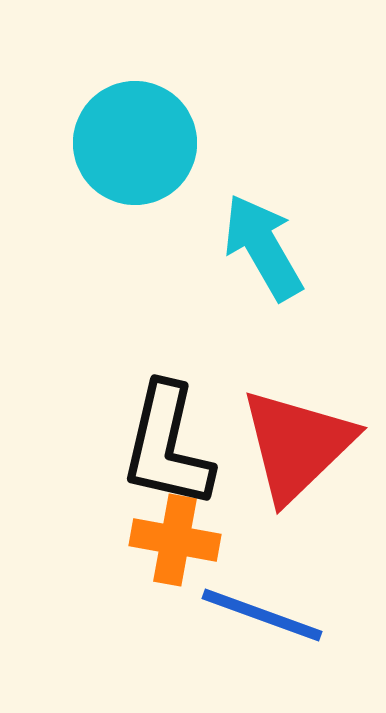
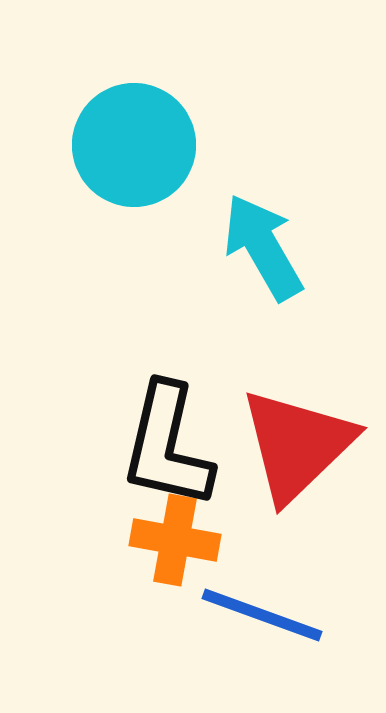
cyan circle: moved 1 px left, 2 px down
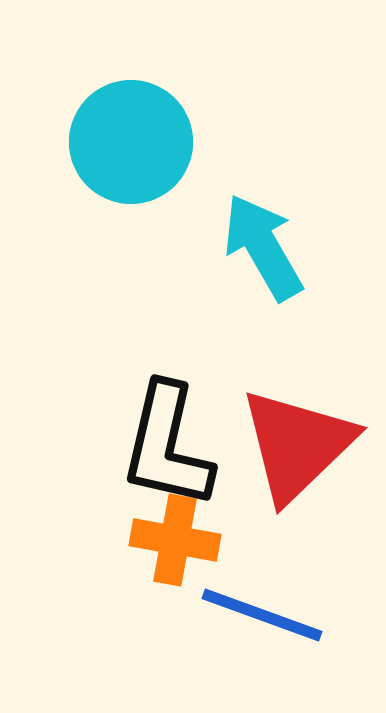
cyan circle: moved 3 px left, 3 px up
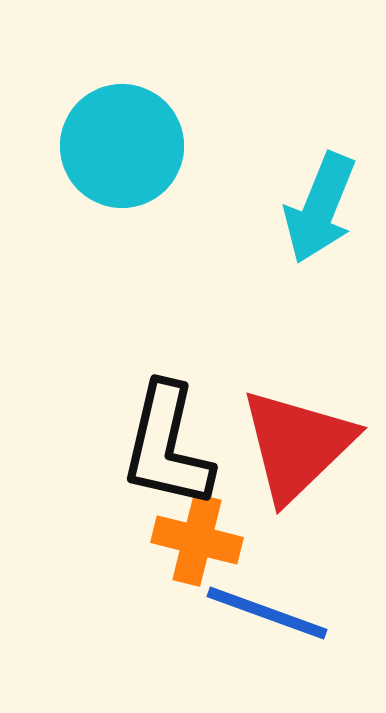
cyan circle: moved 9 px left, 4 px down
cyan arrow: moved 57 px right, 39 px up; rotated 128 degrees counterclockwise
orange cross: moved 22 px right; rotated 4 degrees clockwise
blue line: moved 5 px right, 2 px up
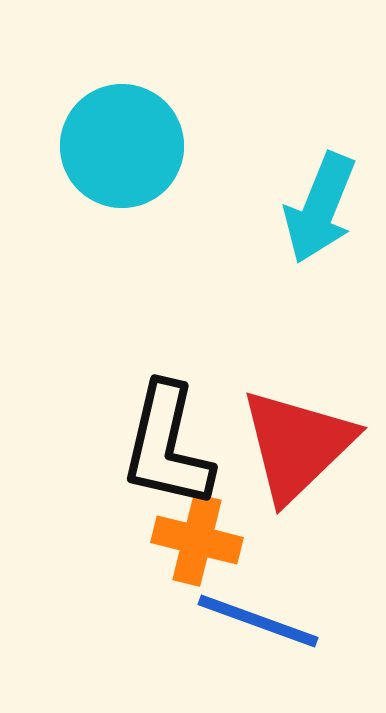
blue line: moved 9 px left, 8 px down
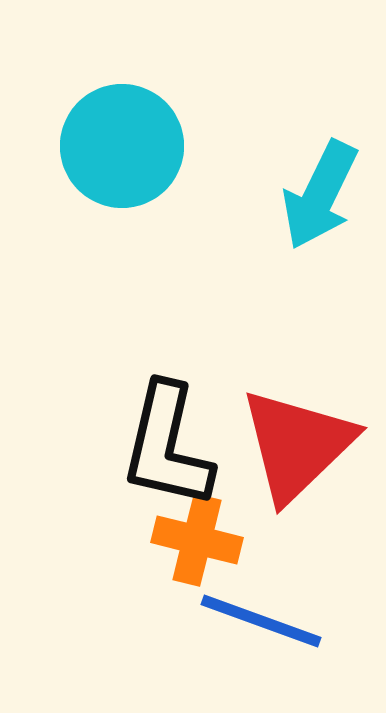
cyan arrow: moved 13 px up; rotated 4 degrees clockwise
blue line: moved 3 px right
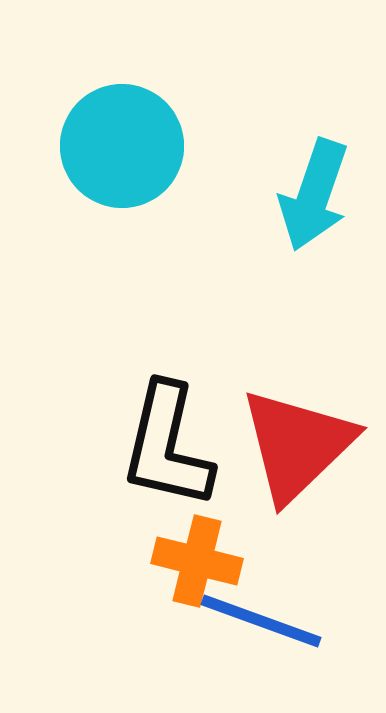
cyan arrow: moved 6 px left; rotated 7 degrees counterclockwise
orange cross: moved 21 px down
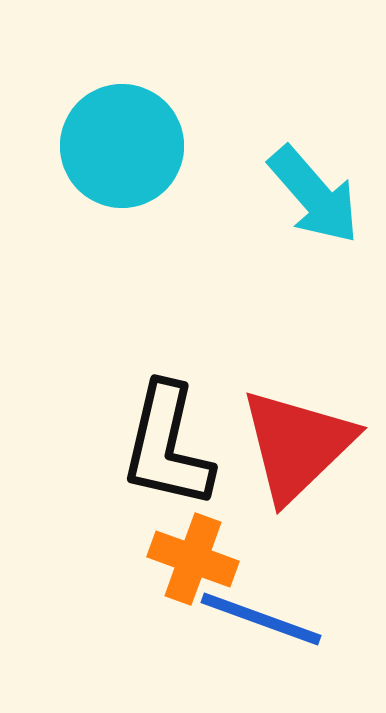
cyan arrow: rotated 60 degrees counterclockwise
orange cross: moved 4 px left, 2 px up; rotated 6 degrees clockwise
blue line: moved 2 px up
